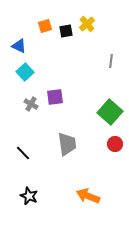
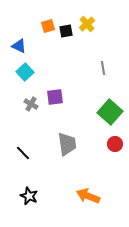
orange square: moved 3 px right
gray line: moved 8 px left, 7 px down; rotated 16 degrees counterclockwise
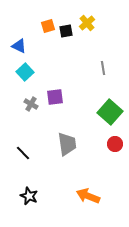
yellow cross: moved 1 px up
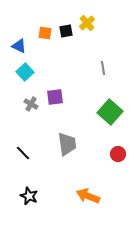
orange square: moved 3 px left, 7 px down; rotated 24 degrees clockwise
red circle: moved 3 px right, 10 px down
